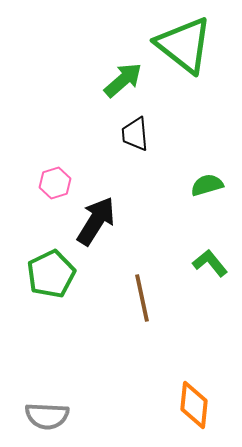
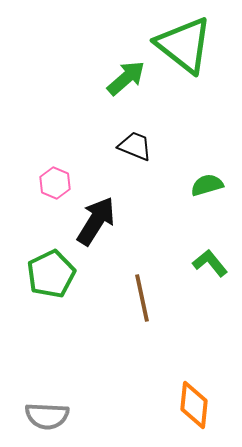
green arrow: moved 3 px right, 2 px up
black trapezoid: moved 12 px down; rotated 117 degrees clockwise
pink hexagon: rotated 20 degrees counterclockwise
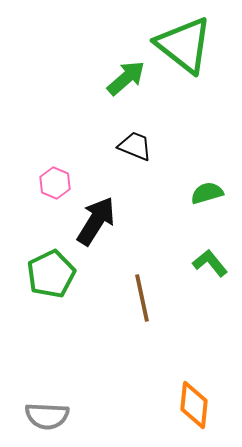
green semicircle: moved 8 px down
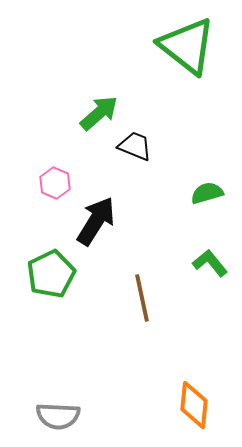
green triangle: moved 3 px right, 1 px down
green arrow: moved 27 px left, 35 px down
gray semicircle: moved 11 px right
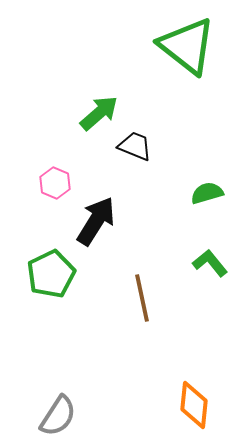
gray semicircle: rotated 60 degrees counterclockwise
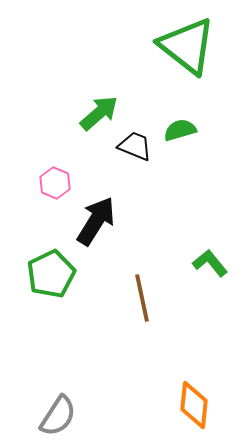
green semicircle: moved 27 px left, 63 px up
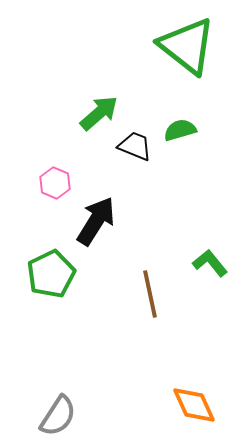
brown line: moved 8 px right, 4 px up
orange diamond: rotated 30 degrees counterclockwise
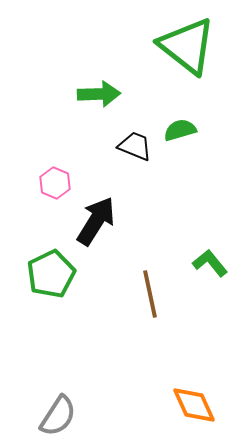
green arrow: moved 19 px up; rotated 39 degrees clockwise
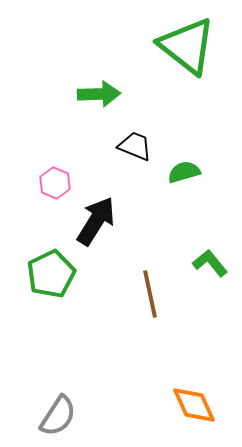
green semicircle: moved 4 px right, 42 px down
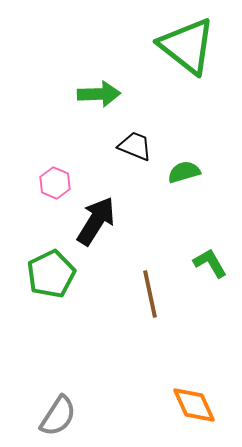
green L-shape: rotated 9 degrees clockwise
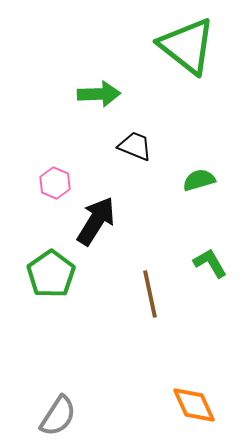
green semicircle: moved 15 px right, 8 px down
green pentagon: rotated 9 degrees counterclockwise
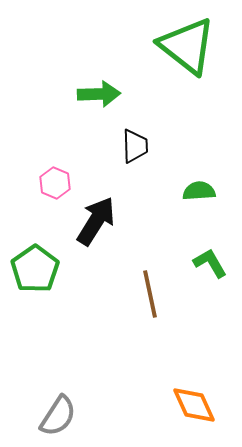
black trapezoid: rotated 66 degrees clockwise
green semicircle: moved 11 px down; rotated 12 degrees clockwise
green pentagon: moved 16 px left, 5 px up
